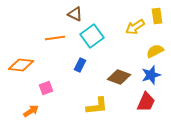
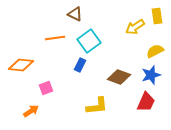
cyan square: moved 3 px left, 5 px down
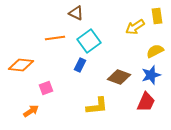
brown triangle: moved 1 px right, 1 px up
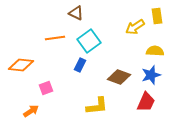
yellow semicircle: rotated 30 degrees clockwise
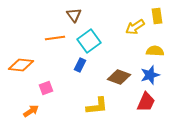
brown triangle: moved 2 px left, 2 px down; rotated 28 degrees clockwise
blue star: moved 1 px left
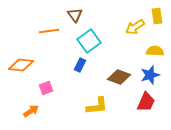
brown triangle: moved 1 px right
orange line: moved 6 px left, 7 px up
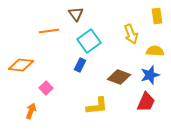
brown triangle: moved 1 px right, 1 px up
yellow arrow: moved 4 px left, 7 px down; rotated 78 degrees counterclockwise
pink square: rotated 24 degrees counterclockwise
orange arrow: rotated 35 degrees counterclockwise
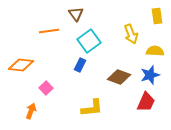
yellow L-shape: moved 5 px left, 2 px down
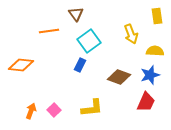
pink square: moved 8 px right, 22 px down
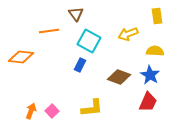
yellow arrow: moved 3 px left; rotated 90 degrees clockwise
cyan square: rotated 25 degrees counterclockwise
orange diamond: moved 8 px up
blue star: rotated 24 degrees counterclockwise
red trapezoid: moved 2 px right
pink square: moved 2 px left, 1 px down
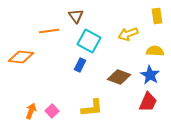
brown triangle: moved 2 px down
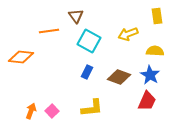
blue rectangle: moved 7 px right, 7 px down
red trapezoid: moved 1 px left, 1 px up
